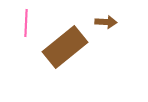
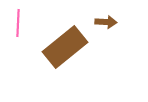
pink line: moved 8 px left
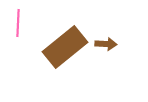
brown arrow: moved 22 px down
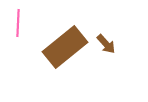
brown arrow: rotated 45 degrees clockwise
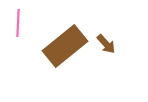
brown rectangle: moved 1 px up
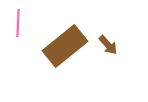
brown arrow: moved 2 px right, 1 px down
